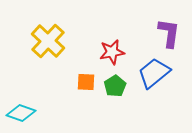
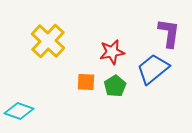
blue trapezoid: moved 1 px left, 4 px up
cyan diamond: moved 2 px left, 2 px up
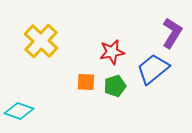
purple L-shape: moved 3 px right; rotated 24 degrees clockwise
yellow cross: moved 7 px left
green pentagon: rotated 15 degrees clockwise
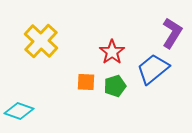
red star: rotated 25 degrees counterclockwise
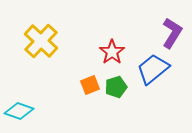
orange square: moved 4 px right, 3 px down; rotated 24 degrees counterclockwise
green pentagon: moved 1 px right, 1 px down
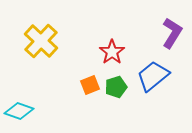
blue trapezoid: moved 7 px down
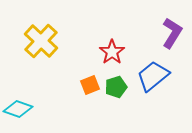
cyan diamond: moved 1 px left, 2 px up
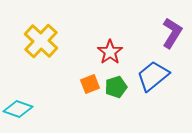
red star: moved 2 px left
orange square: moved 1 px up
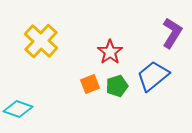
green pentagon: moved 1 px right, 1 px up
